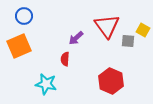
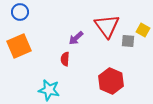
blue circle: moved 4 px left, 4 px up
cyan star: moved 3 px right, 6 px down
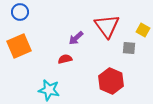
gray square: moved 1 px right, 7 px down
red semicircle: rotated 72 degrees clockwise
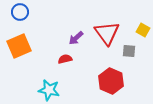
red triangle: moved 7 px down
gray square: moved 3 px down
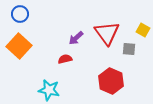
blue circle: moved 2 px down
orange square: rotated 25 degrees counterclockwise
gray square: moved 2 px up
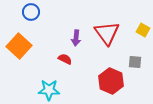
blue circle: moved 11 px right, 2 px up
purple arrow: rotated 42 degrees counterclockwise
gray square: moved 6 px right, 13 px down
red semicircle: rotated 40 degrees clockwise
cyan star: rotated 10 degrees counterclockwise
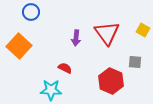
red semicircle: moved 9 px down
cyan star: moved 2 px right
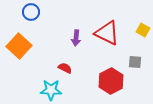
red triangle: rotated 28 degrees counterclockwise
red hexagon: rotated 10 degrees clockwise
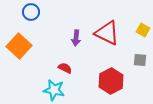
gray square: moved 5 px right, 2 px up
cyan star: moved 3 px right; rotated 10 degrees clockwise
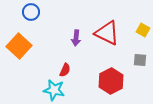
red semicircle: moved 2 px down; rotated 88 degrees clockwise
